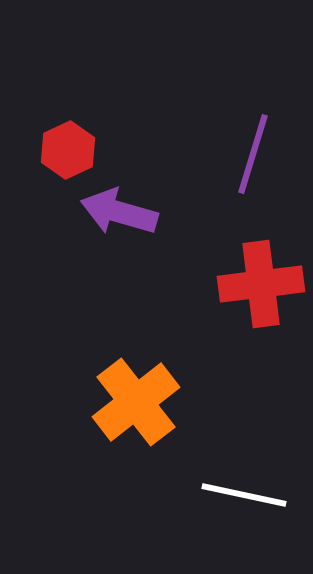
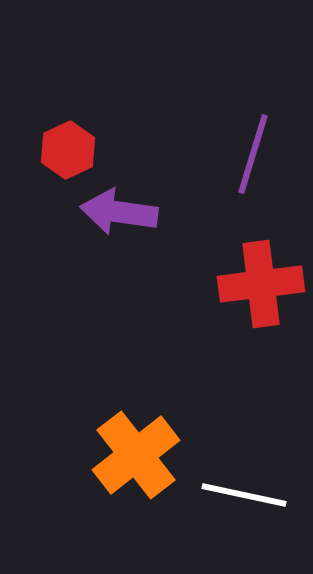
purple arrow: rotated 8 degrees counterclockwise
orange cross: moved 53 px down
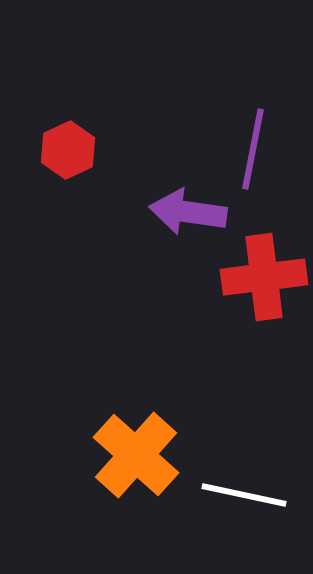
purple line: moved 5 px up; rotated 6 degrees counterclockwise
purple arrow: moved 69 px right
red cross: moved 3 px right, 7 px up
orange cross: rotated 10 degrees counterclockwise
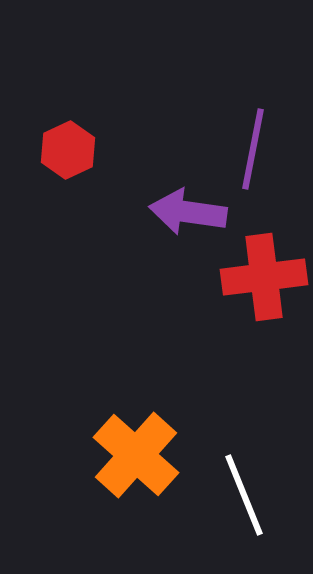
white line: rotated 56 degrees clockwise
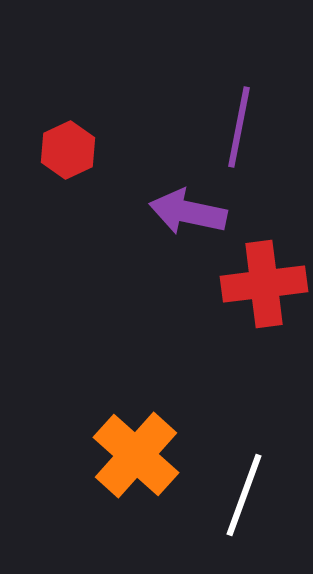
purple line: moved 14 px left, 22 px up
purple arrow: rotated 4 degrees clockwise
red cross: moved 7 px down
white line: rotated 42 degrees clockwise
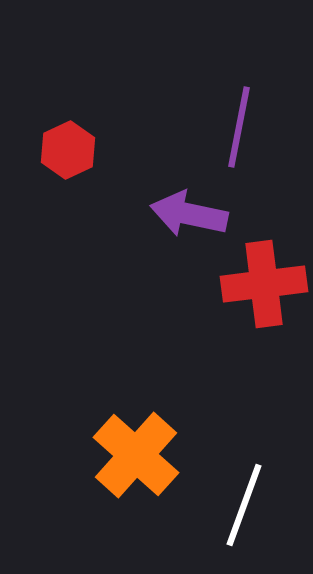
purple arrow: moved 1 px right, 2 px down
white line: moved 10 px down
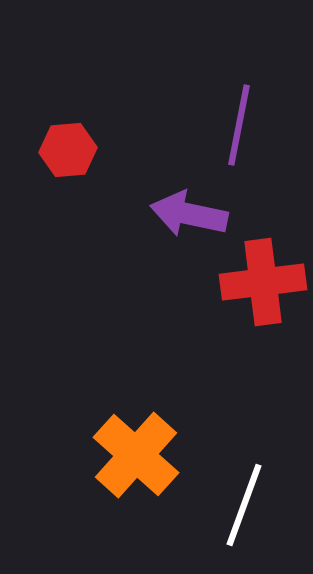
purple line: moved 2 px up
red hexagon: rotated 20 degrees clockwise
red cross: moved 1 px left, 2 px up
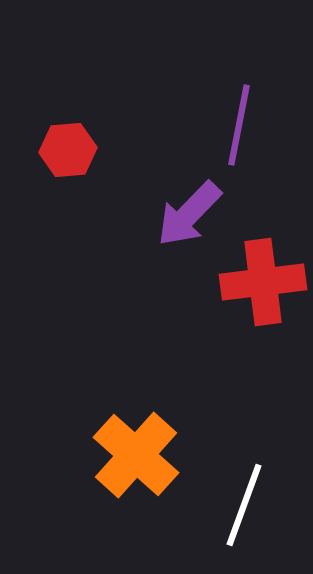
purple arrow: rotated 58 degrees counterclockwise
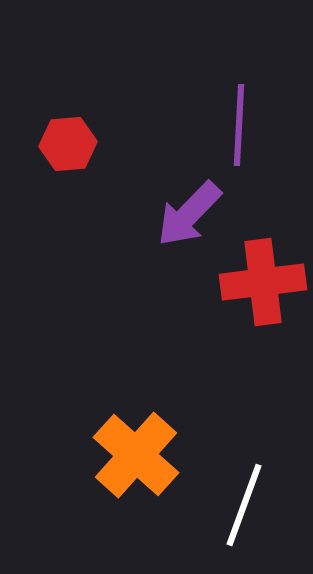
purple line: rotated 8 degrees counterclockwise
red hexagon: moved 6 px up
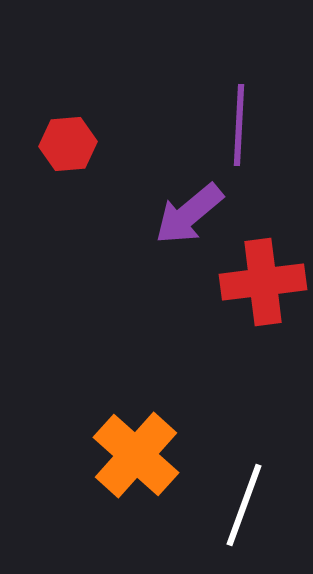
purple arrow: rotated 6 degrees clockwise
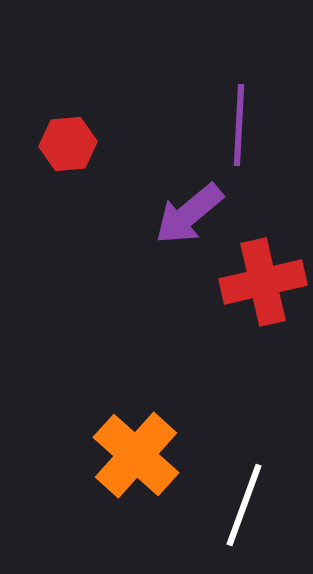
red cross: rotated 6 degrees counterclockwise
